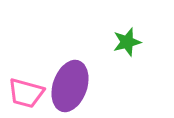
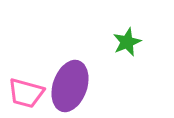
green star: rotated 8 degrees counterclockwise
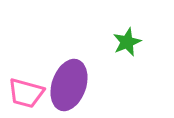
purple ellipse: moved 1 px left, 1 px up
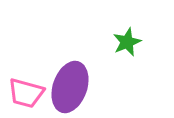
purple ellipse: moved 1 px right, 2 px down
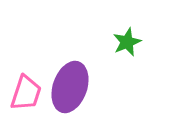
pink trapezoid: rotated 87 degrees counterclockwise
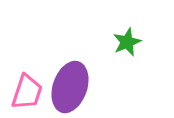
pink trapezoid: moved 1 px right, 1 px up
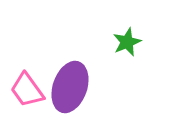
pink trapezoid: moved 2 px up; rotated 126 degrees clockwise
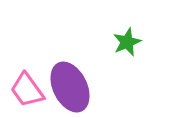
purple ellipse: rotated 45 degrees counterclockwise
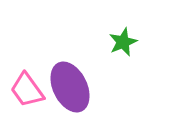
green star: moved 4 px left
